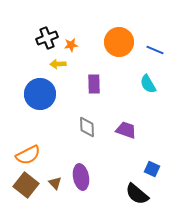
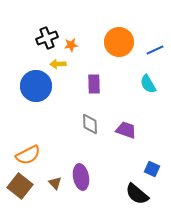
blue line: rotated 48 degrees counterclockwise
blue circle: moved 4 px left, 8 px up
gray diamond: moved 3 px right, 3 px up
brown square: moved 6 px left, 1 px down
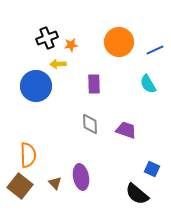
orange semicircle: rotated 65 degrees counterclockwise
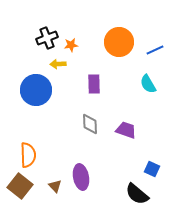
blue circle: moved 4 px down
brown triangle: moved 3 px down
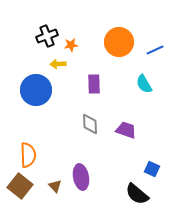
black cross: moved 2 px up
cyan semicircle: moved 4 px left
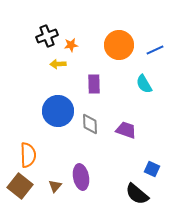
orange circle: moved 3 px down
blue circle: moved 22 px right, 21 px down
brown triangle: rotated 24 degrees clockwise
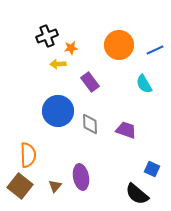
orange star: moved 3 px down
purple rectangle: moved 4 px left, 2 px up; rotated 36 degrees counterclockwise
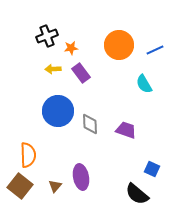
yellow arrow: moved 5 px left, 5 px down
purple rectangle: moved 9 px left, 9 px up
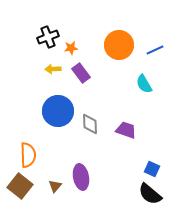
black cross: moved 1 px right, 1 px down
black semicircle: moved 13 px right
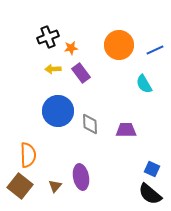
purple trapezoid: rotated 20 degrees counterclockwise
